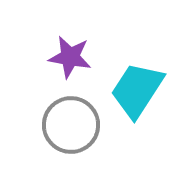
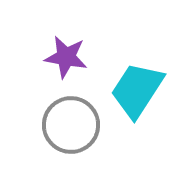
purple star: moved 4 px left
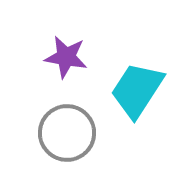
gray circle: moved 4 px left, 8 px down
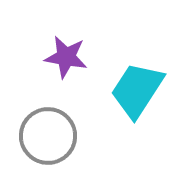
gray circle: moved 19 px left, 3 px down
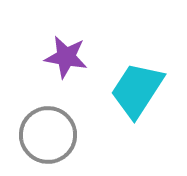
gray circle: moved 1 px up
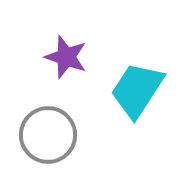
purple star: rotated 9 degrees clockwise
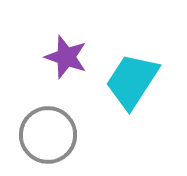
cyan trapezoid: moved 5 px left, 9 px up
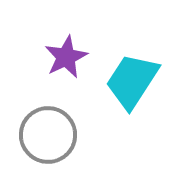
purple star: rotated 27 degrees clockwise
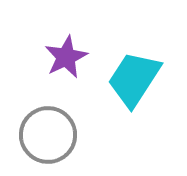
cyan trapezoid: moved 2 px right, 2 px up
